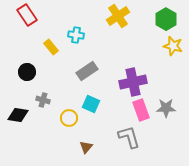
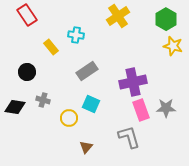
black diamond: moved 3 px left, 8 px up
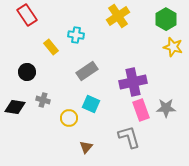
yellow star: moved 1 px down
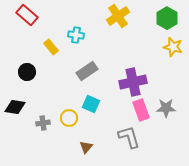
red rectangle: rotated 15 degrees counterclockwise
green hexagon: moved 1 px right, 1 px up
gray cross: moved 23 px down; rotated 24 degrees counterclockwise
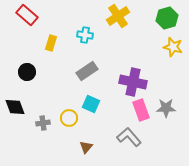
green hexagon: rotated 15 degrees clockwise
cyan cross: moved 9 px right
yellow rectangle: moved 4 px up; rotated 56 degrees clockwise
purple cross: rotated 24 degrees clockwise
black diamond: rotated 60 degrees clockwise
gray L-shape: rotated 25 degrees counterclockwise
